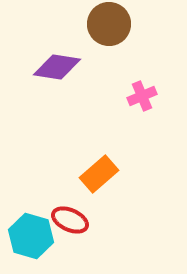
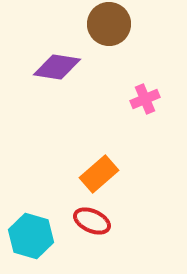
pink cross: moved 3 px right, 3 px down
red ellipse: moved 22 px right, 1 px down
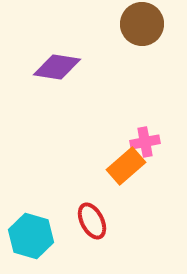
brown circle: moved 33 px right
pink cross: moved 43 px down; rotated 12 degrees clockwise
orange rectangle: moved 27 px right, 8 px up
red ellipse: rotated 39 degrees clockwise
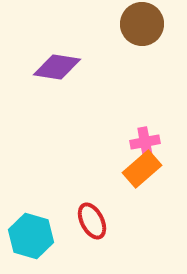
orange rectangle: moved 16 px right, 3 px down
